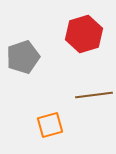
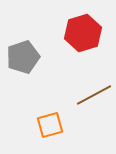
red hexagon: moved 1 px left, 1 px up
brown line: rotated 21 degrees counterclockwise
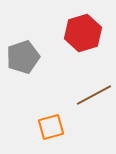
orange square: moved 1 px right, 2 px down
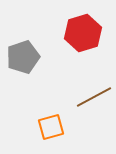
brown line: moved 2 px down
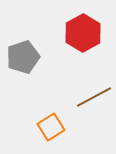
red hexagon: rotated 12 degrees counterclockwise
orange square: rotated 16 degrees counterclockwise
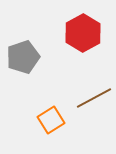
brown line: moved 1 px down
orange square: moved 7 px up
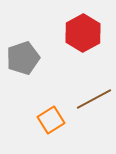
gray pentagon: moved 1 px down
brown line: moved 1 px down
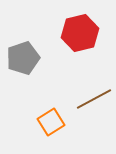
red hexagon: moved 3 px left; rotated 15 degrees clockwise
orange square: moved 2 px down
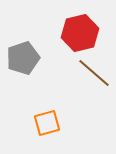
brown line: moved 26 px up; rotated 69 degrees clockwise
orange square: moved 4 px left, 1 px down; rotated 16 degrees clockwise
